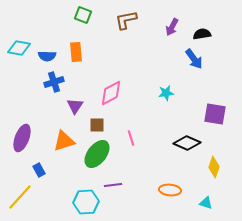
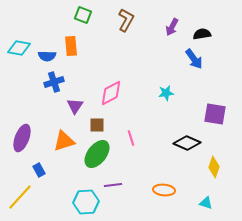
brown L-shape: rotated 130 degrees clockwise
orange rectangle: moved 5 px left, 6 px up
orange ellipse: moved 6 px left
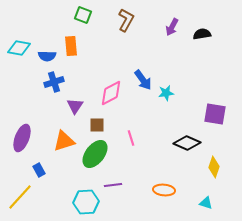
blue arrow: moved 51 px left, 21 px down
green ellipse: moved 2 px left
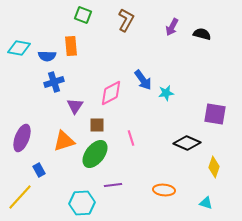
black semicircle: rotated 24 degrees clockwise
cyan hexagon: moved 4 px left, 1 px down
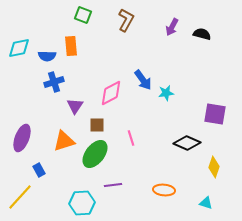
cyan diamond: rotated 20 degrees counterclockwise
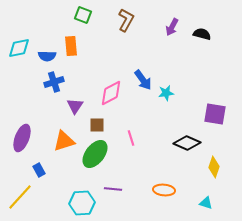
purple line: moved 4 px down; rotated 12 degrees clockwise
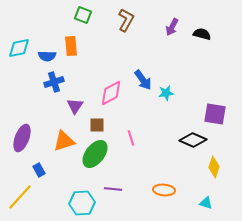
black diamond: moved 6 px right, 3 px up
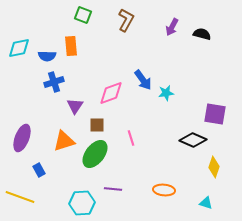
pink diamond: rotated 8 degrees clockwise
yellow line: rotated 68 degrees clockwise
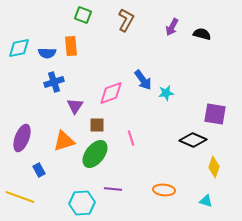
blue semicircle: moved 3 px up
cyan triangle: moved 2 px up
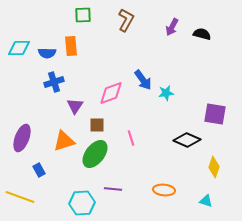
green square: rotated 24 degrees counterclockwise
cyan diamond: rotated 10 degrees clockwise
black diamond: moved 6 px left
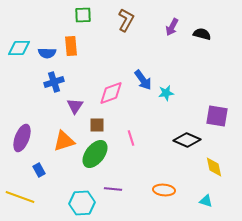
purple square: moved 2 px right, 2 px down
yellow diamond: rotated 30 degrees counterclockwise
